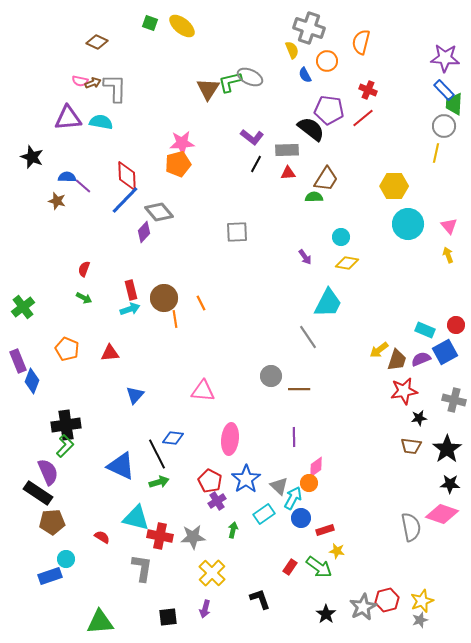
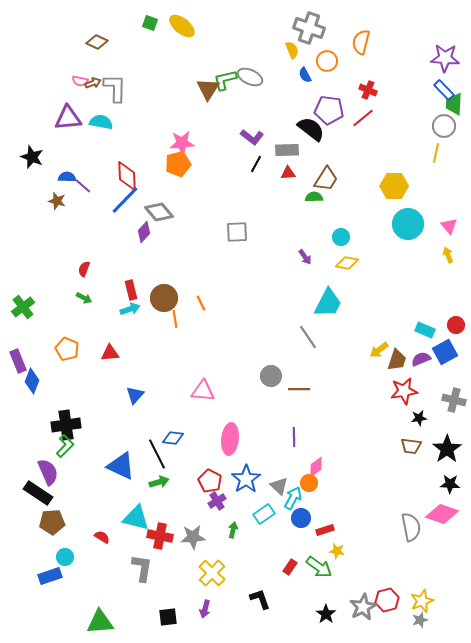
green L-shape at (230, 82): moved 5 px left, 2 px up
cyan circle at (66, 559): moved 1 px left, 2 px up
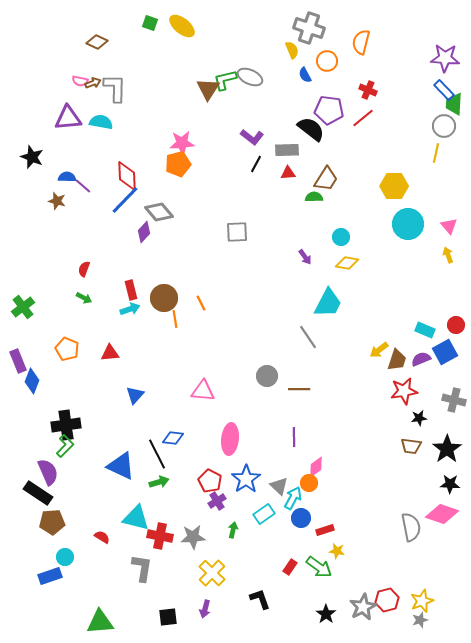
gray circle at (271, 376): moved 4 px left
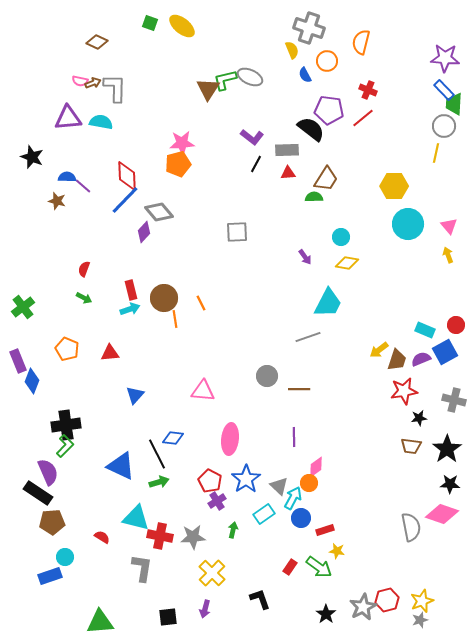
gray line at (308, 337): rotated 75 degrees counterclockwise
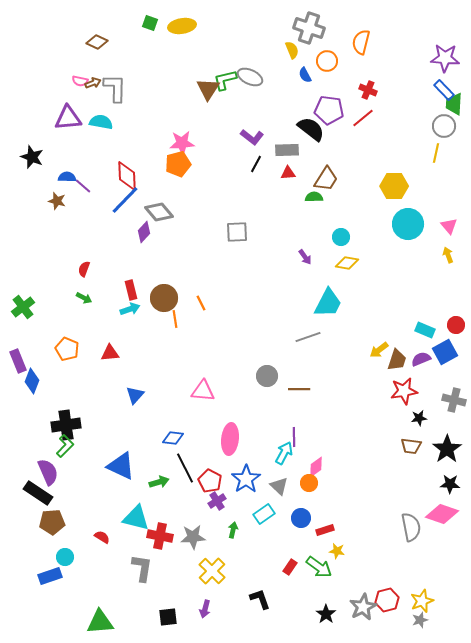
yellow ellipse at (182, 26): rotated 48 degrees counterclockwise
black line at (157, 454): moved 28 px right, 14 px down
cyan arrow at (293, 498): moved 9 px left, 45 px up
yellow cross at (212, 573): moved 2 px up
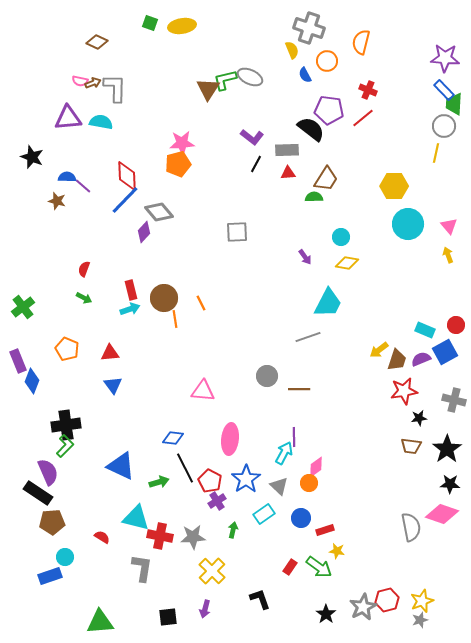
blue triangle at (135, 395): moved 22 px left, 10 px up; rotated 18 degrees counterclockwise
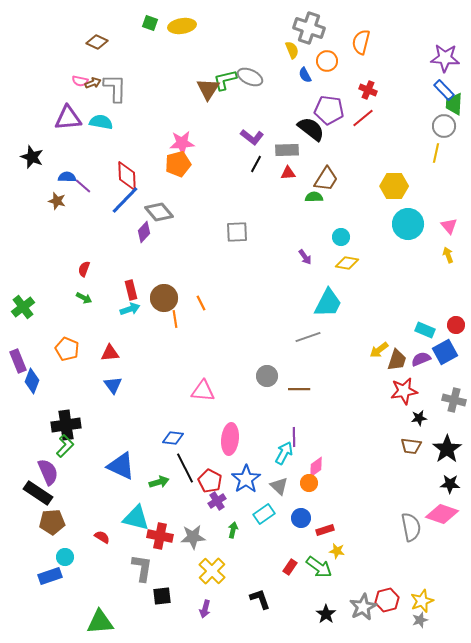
black square at (168, 617): moved 6 px left, 21 px up
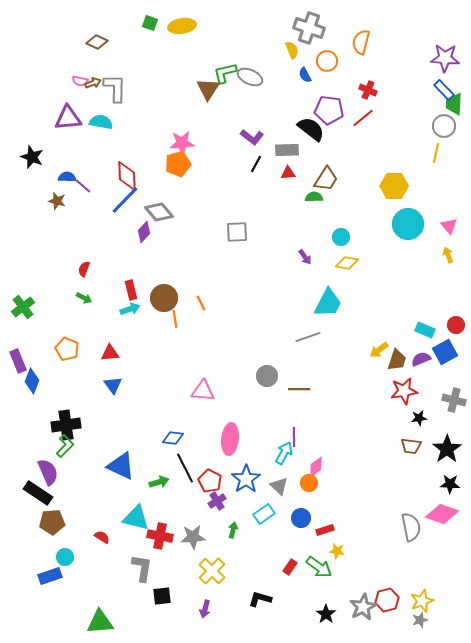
green L-shape at (225, 80): moved 7 px up
black L-shape at (260, 599): rotated 55 degrees counterclockwise
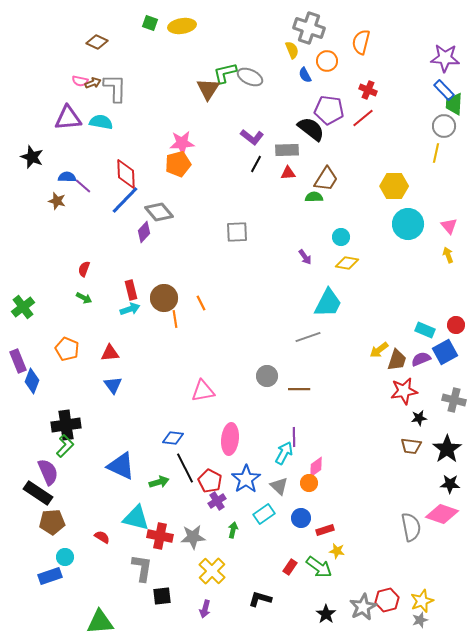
red diamond at (127, 176): moved 1 px left, 2 px up
pink triangle at (203, 391): rotated 15 degrees counterclockwise
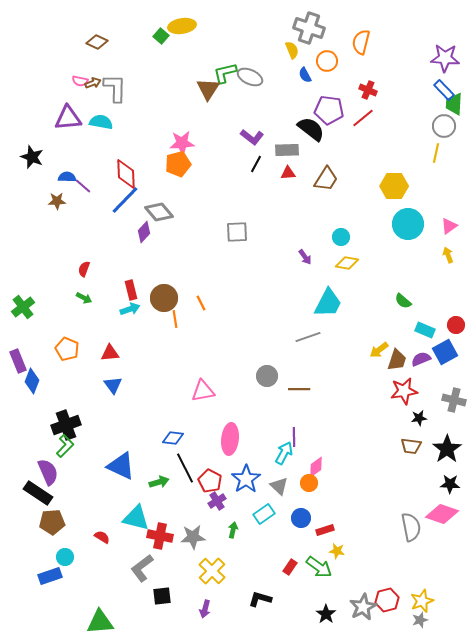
green square at (150, 23): moved 11 px right, 13 px down; rotated 21 degrees clockwise
green semicircle at (314, 197): moved 89 px right, 104 px down; rotated 138 degrees counterclockwise
brown star at (57, 201): rotated 18 degrees counterclockwise
pink triangle at (449, 226): rotated 36 degrees clockwise
black cross at (66, 425): rotated 12 degrees counterclockwise
gray L-shape at (142, 568): rotated 136 degrees counterclockwise
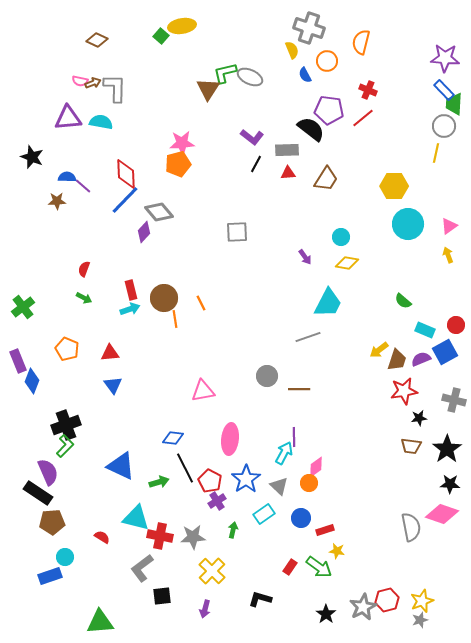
brown diamond at (97, 42): moved 2 px up
